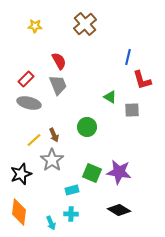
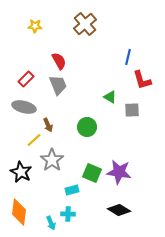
gray ellipse: moved 5 px left, 4 px down
brown arrow: moved 6 px left, 10 px up
black star: moved 2 px up; rotated 25 degrees counterclockwise
cyan cross: moved 3 px left
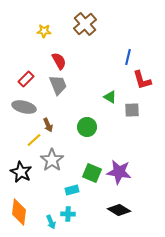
yellow star: moved 9 px right, 5 px down
cyan arrow: moved 1 px up
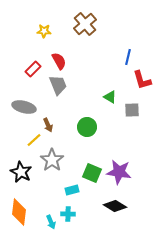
red rectangle: moved 7 px right, 10 px up
black diamond: moved 4 px left, 4 px up
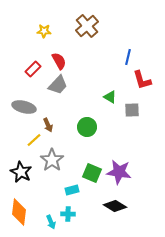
brown cross: moved 2 px right, 2 px down
gray trapezoid: rotated 65 degrees clockwise
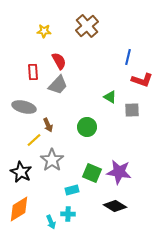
red rectangle: moved 3 px down; rotated 49 degrees counterclockwise
red L-shape: rotated 55 degrees counterclockwise
orange diamond: moved 3 px up; rotated 52 degrees clockwise
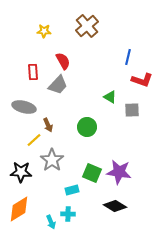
red semicircle: moved 4 px right
black star: rotated 25 degrees counterclockwise
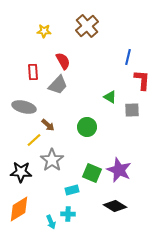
red L-shape: rotated 105 degrees counterclockwise
brown arrow: rotated 24 degrees counterclockwise
purple star: moved 2 px up; rotated 15 degrees clockwise
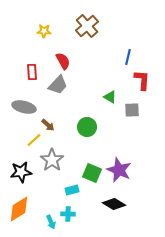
red rectangle: moved 1 px left
black star: rotated 10 degrees counterclockwise
black diamond: moved 1 px left, 2 px up
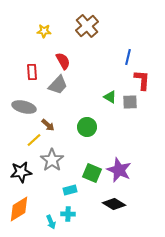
gray square: moved 2 px left, 8 px up
cyan rectangle: moved 2 px left
